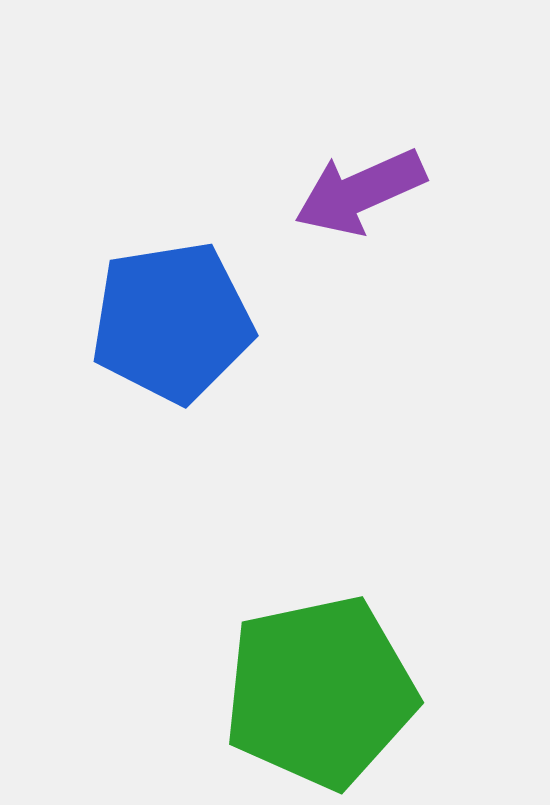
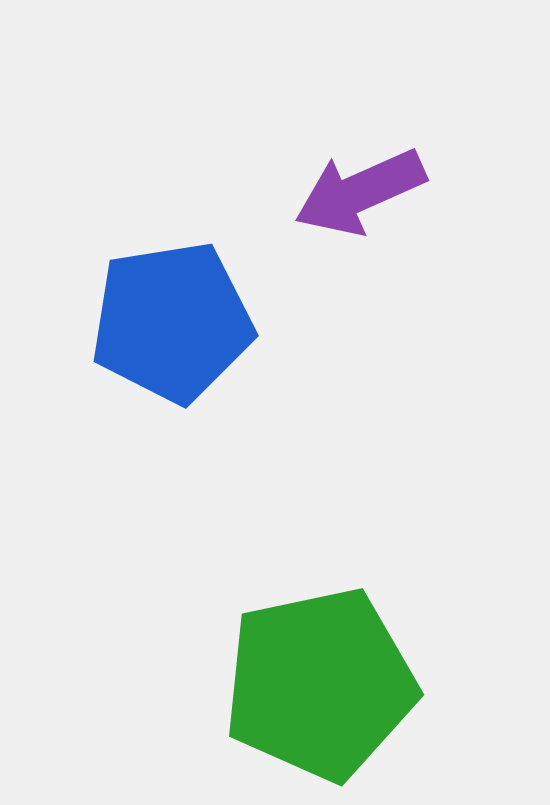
green pentagon: moved 8 px up
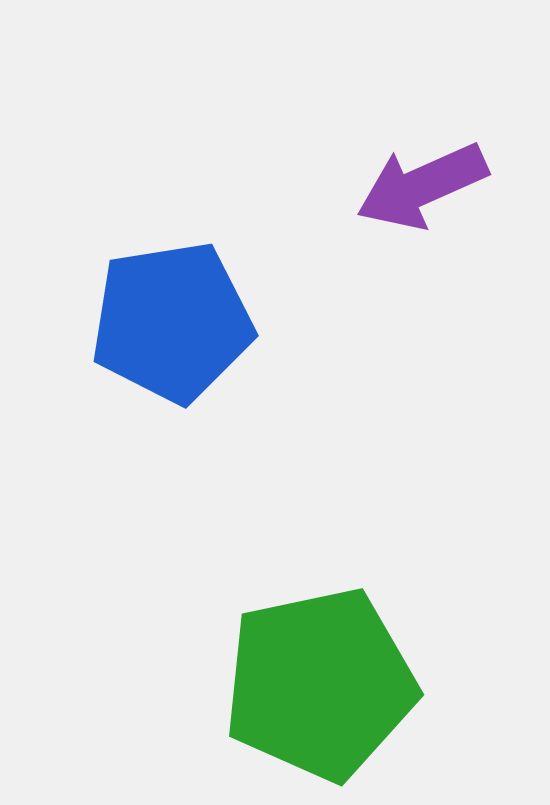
purple arrow: moved 62 px right, 6 px up
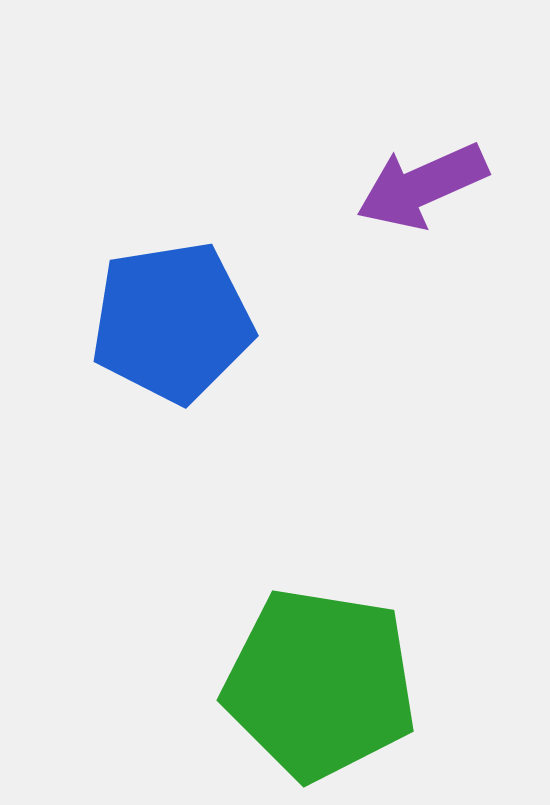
green pentagon: rotated 21 degrees clockwise
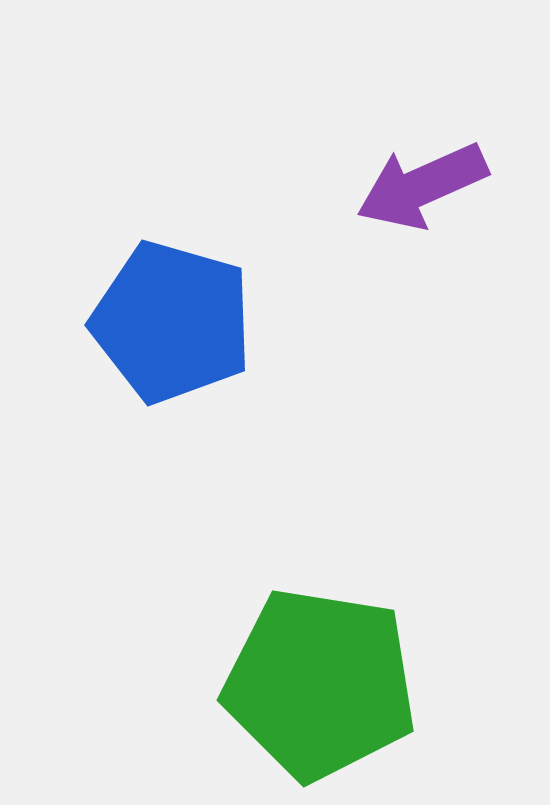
blue pentagon: rotated 25 degrees clockwise
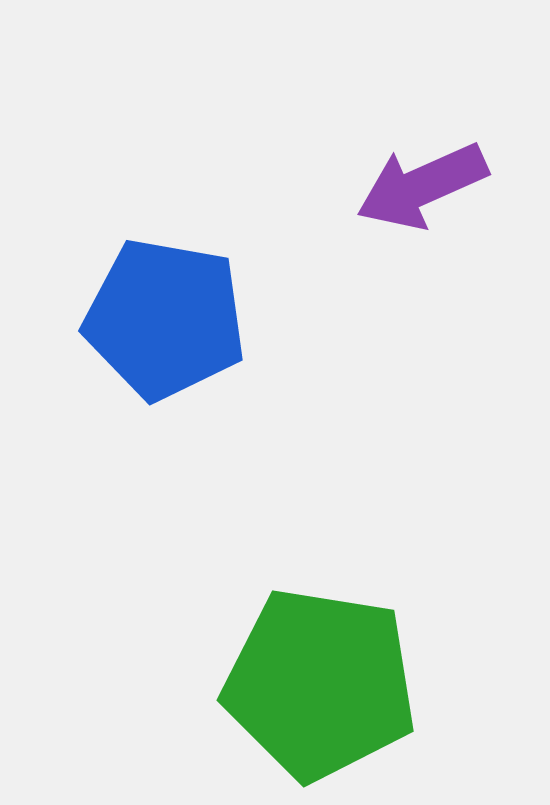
blue pentagon: moved 7 px left, 3 px up; rotated 6 degrees counterclockwise
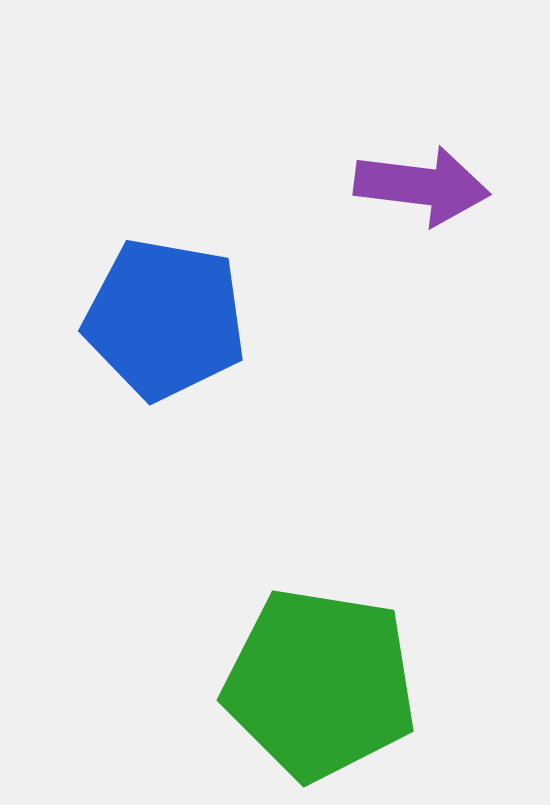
purple arrow: rotated 149 degrees counterclockwise
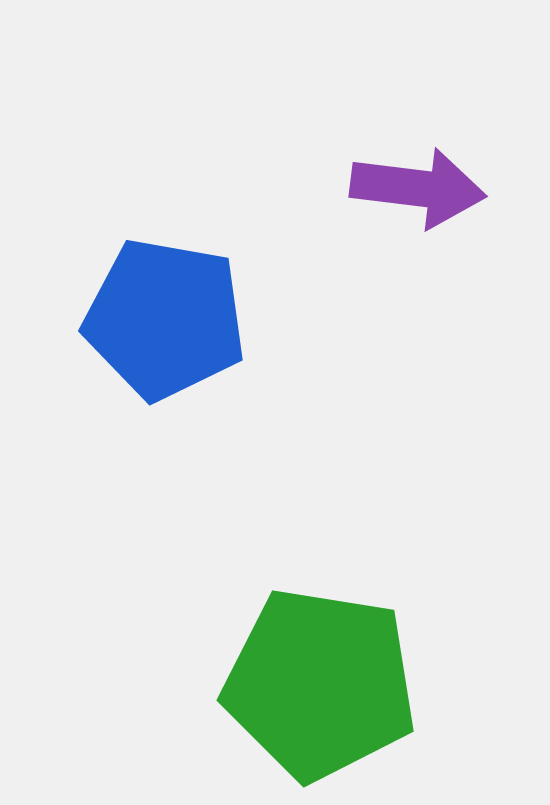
purple arrow: moved 4 px left, 2 px down
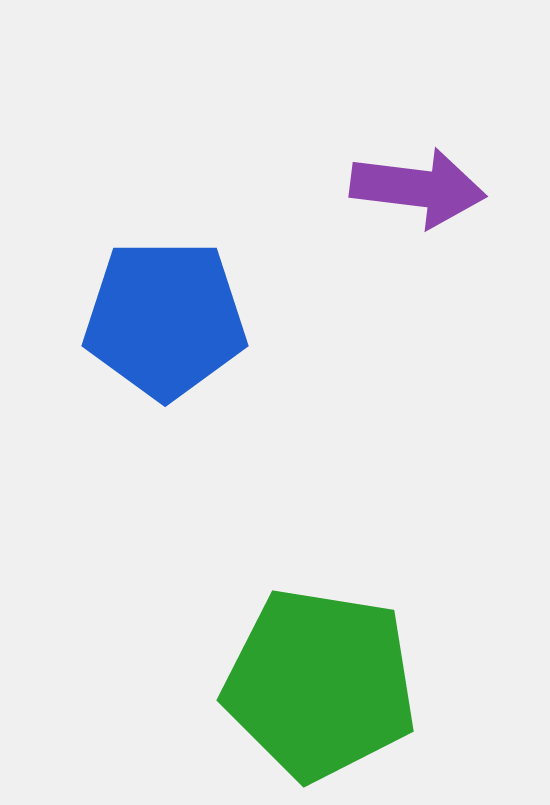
blue pentagon: rotated 10 degrees counterclockwise
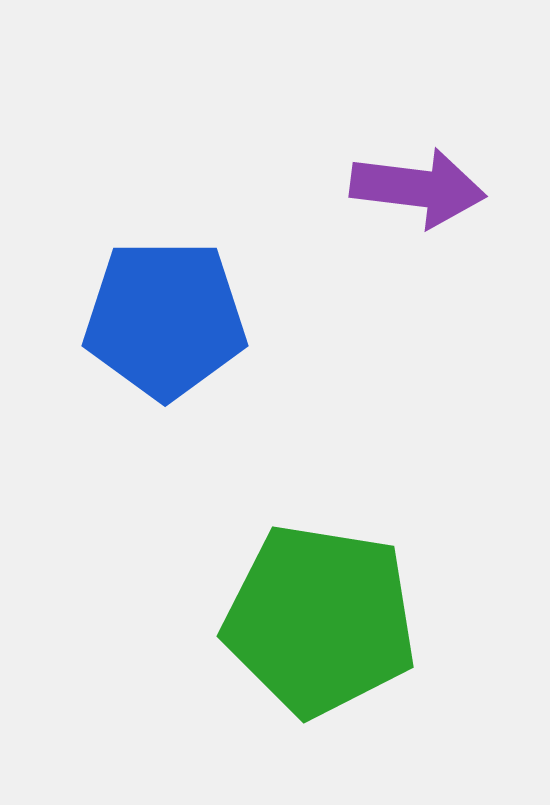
green pentagon: moved 64 px up
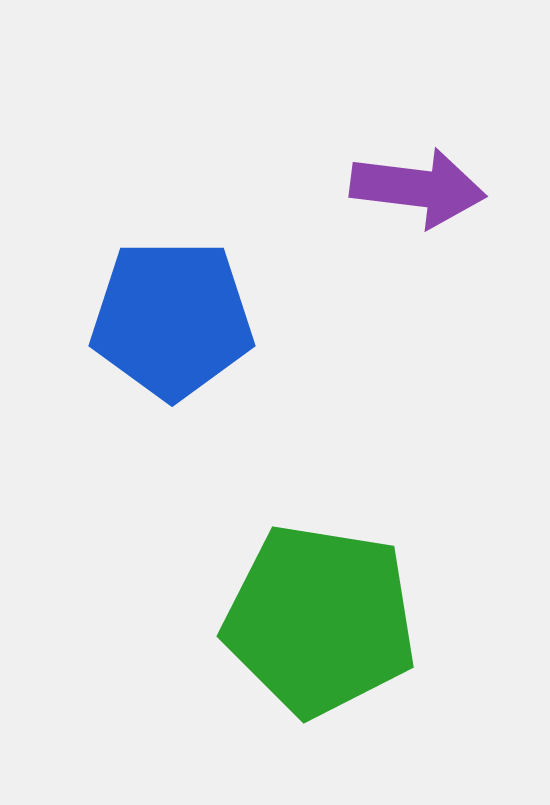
blue pentagon: moved 7 px right
